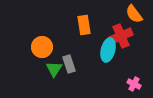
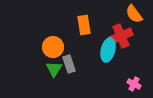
orange circle: moved 11 px right
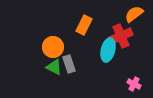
orange semicircle: rotated 90 degrees clockwise
orange rectangle: rotated 36 degrees clockwise
green triangle: moved 2 px up; rotated 36 degrees counterclockwise
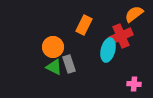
pink cross: rotated 24 degrees counterclockwise
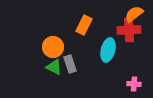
red cross: moved 8 px right, 6 px up; rotated 20 degrees clockwise
gray rectangle: moved 1 px right
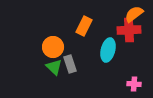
orange rectangle: moved 1 px down
green triangle: rotated 18 degrees clockwise
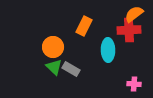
cyan ellipse: rotated 15 degrees counterclockwise
gray rectangle: moved 1 px right, 5 px down; rotated 42 degrees counterclockwise
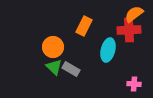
cyan ellipse: rotated 15 degrees clockwise
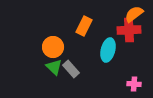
gray rectangle: rotated 18 degrees clockwise
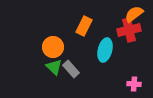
red cross: rotated 10 degrees counterclockwise
cyan ellipse: moved 3 px left
